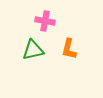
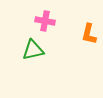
orange L-shape: moved 20 px right, 15 px up
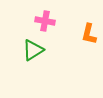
green triangle: rotated 20 degrees counterclockwise
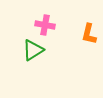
pink cross: moved 4 px down
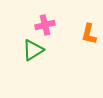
pink cross: rotated 24 degrees counterclockwise
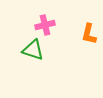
green triangle: rotated 50 degrees clockwise
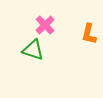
pink cross: rotated 30 degrees counterclockwise
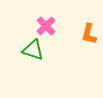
pink cross: moved 1 px right, 1 px down
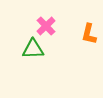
green triangle: moved 1 px up; rotated 20 degrees counterclockwise
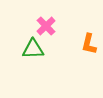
orange L-shape: moved 10 px down
